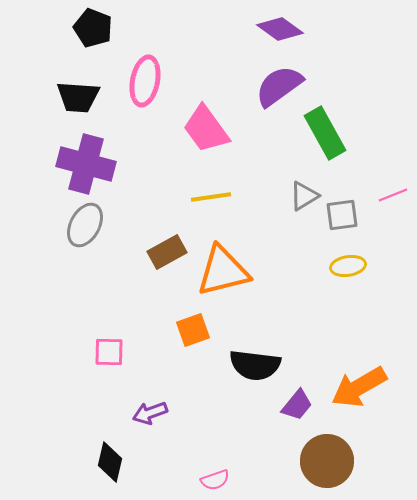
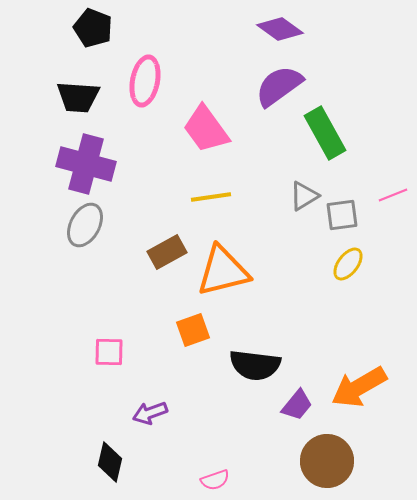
yellow ellipse: moved 2 px up; rotated 44 degrees counterclockwise
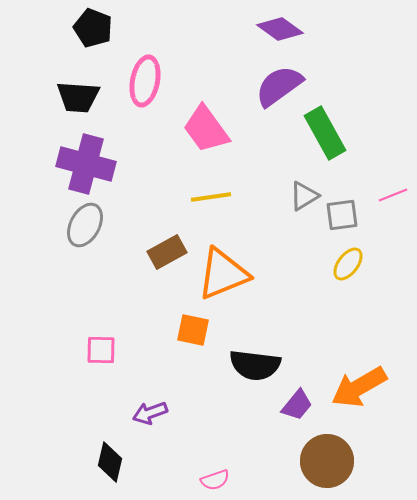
orange triangle: moved 3 px down; rotated 8 degrees counterclockwise
orange square: rotated 32 degrees clockwise
pink square: moved 8 px left, 2 px up
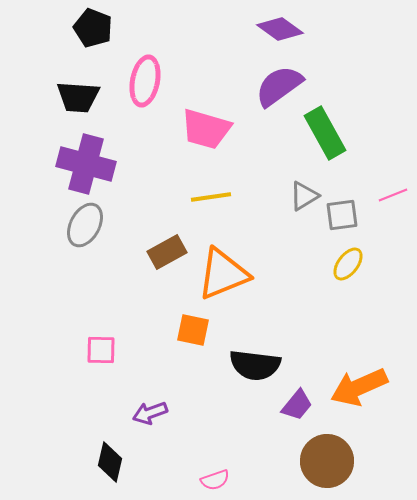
pink trapezoid: rotated 38 degrees counterclockwise
orange arrow: rotated 6 degrees clockwise
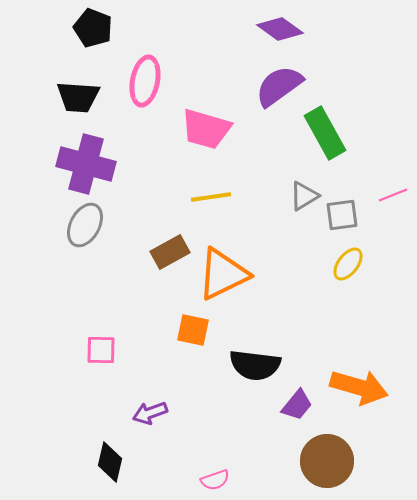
brown rectangle: moved 3 px right
orange triangle: rotated 4 degrees counterclockwise
orange arrow: rotated 140 degrees counterclockwise
